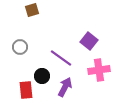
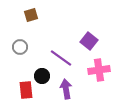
brown square: moved 1 px left, 5 px down
purple arrow: moved 1 px right, 2 px down; rotated 36 degrees counterclockwise
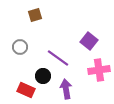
brown square: moved 4 px right
purple line: moved 3 px left
black circle: moved 1 px right
red rectangle: rotated 60 degrees counterclockwise
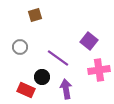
black circle: moved 1 px left, 1 px down
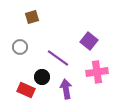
brown square: moved 3 px left, 2 px down
pink cross: moved 2 px left, 2 px down
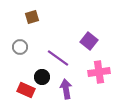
pink cross: moved 2 px right
